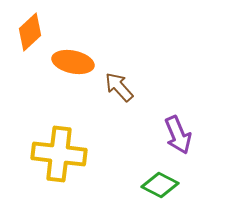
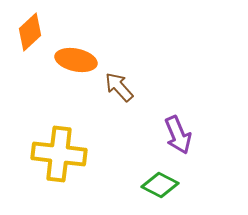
orange ellipse: moved 3 px right, 2 px up
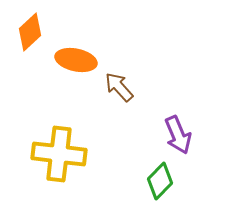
green diamond: moved 4 px up; rotated 72 degrees counterclockwise
